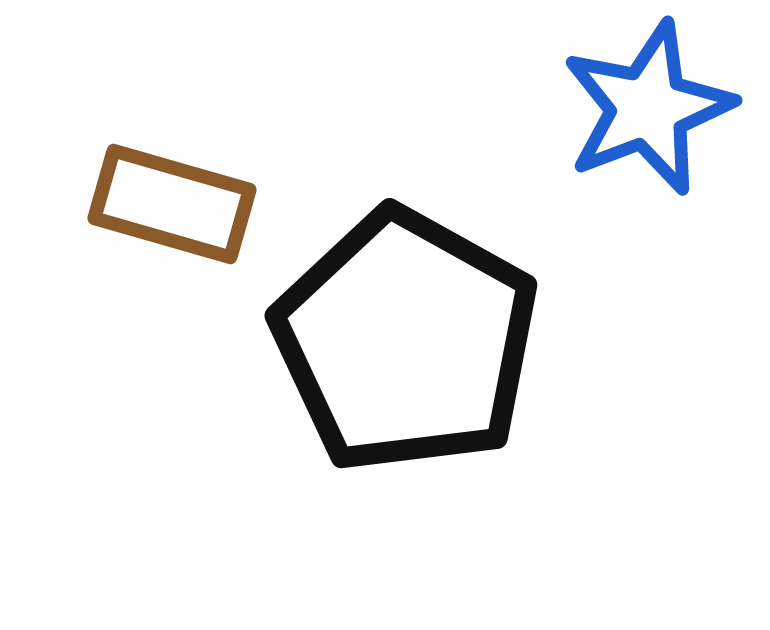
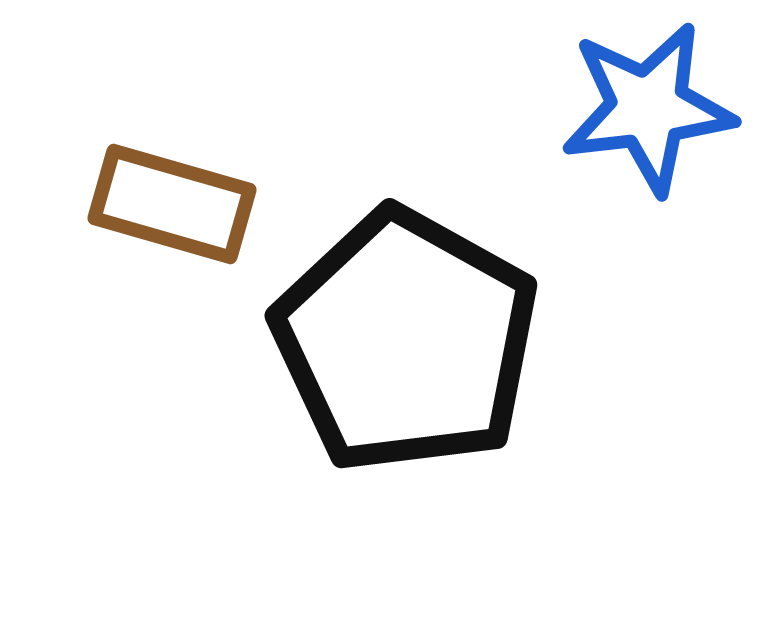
blue star: rotated 14 degrees clockwise
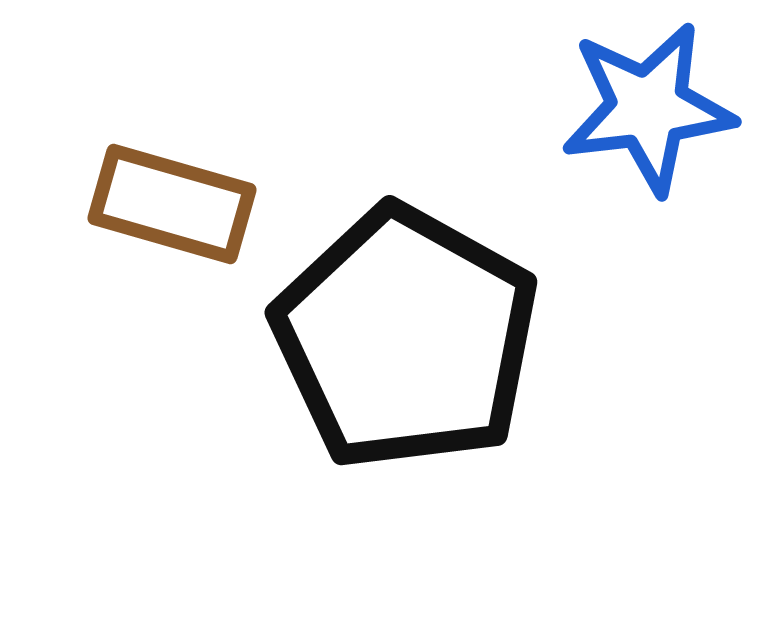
black pentagon: moved 3 px up
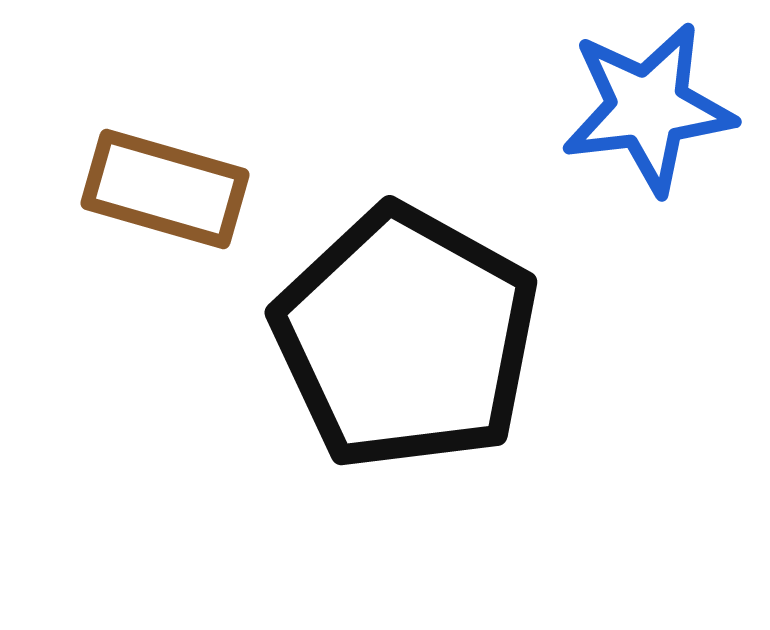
brown rectangle: moved 7 px left, 15 px up
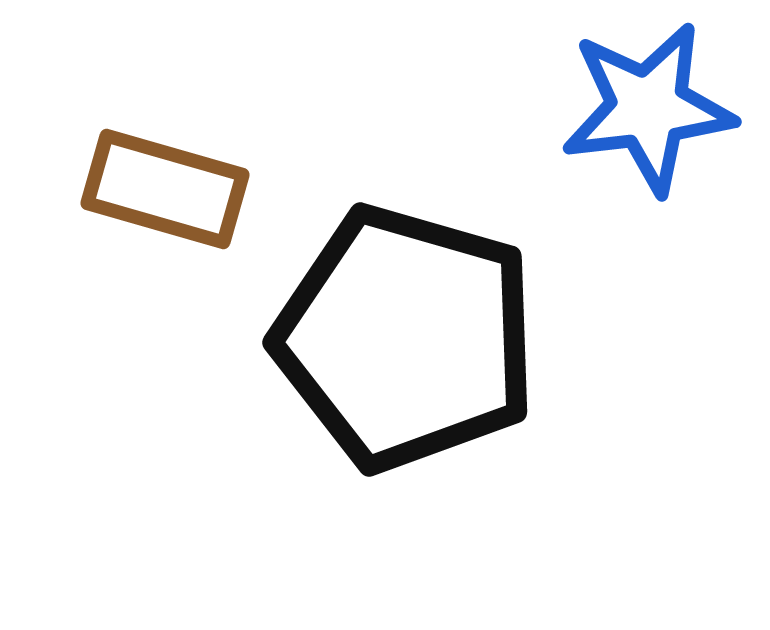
black pentagon: rotated 13 degrees counterclockwise
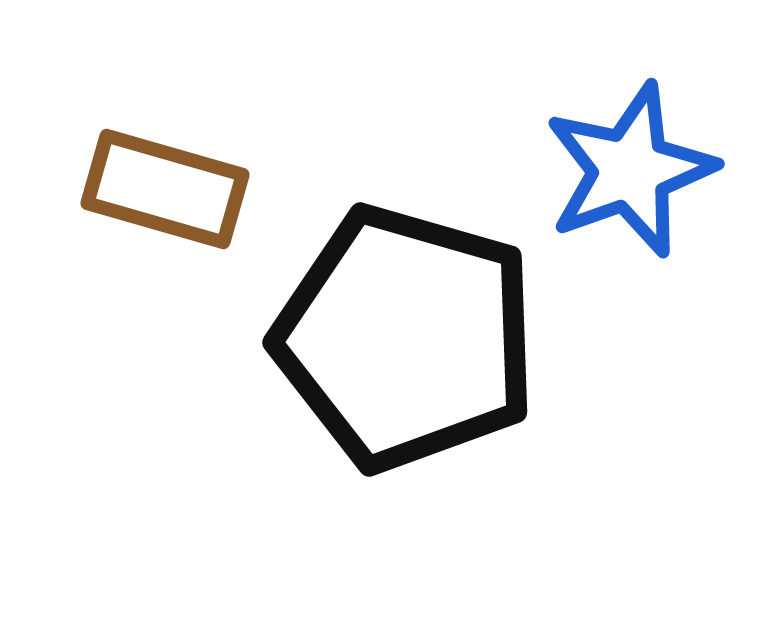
blue star: moved 18 px left, 62 px down; rotated 13 degrees counterclockwise
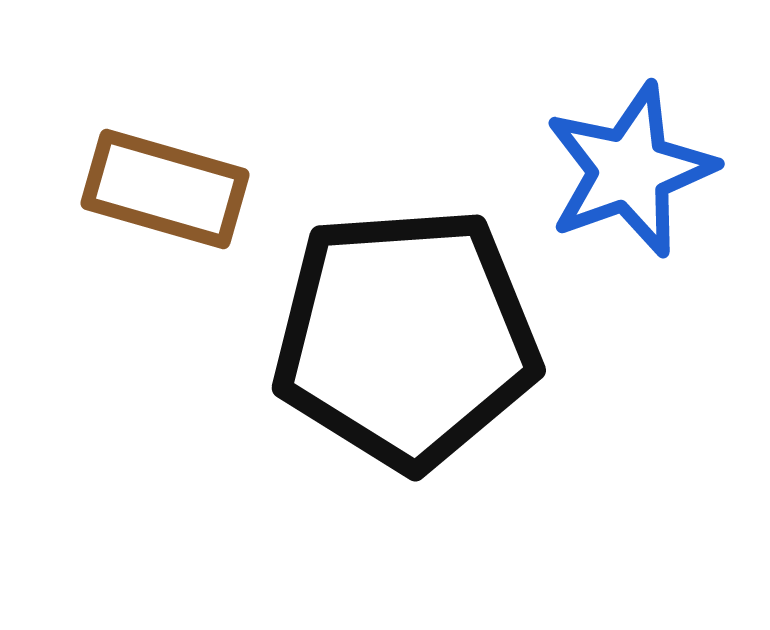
black pentagon: rotated 20 degrees counterclockwise
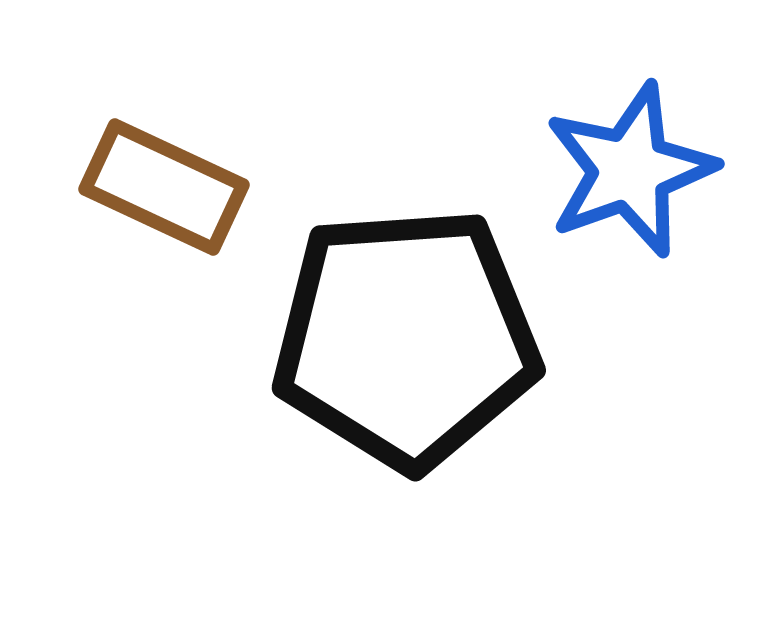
brown rectangle: moved 1 px left, 2 px up; rotated 9 degrees clockwise
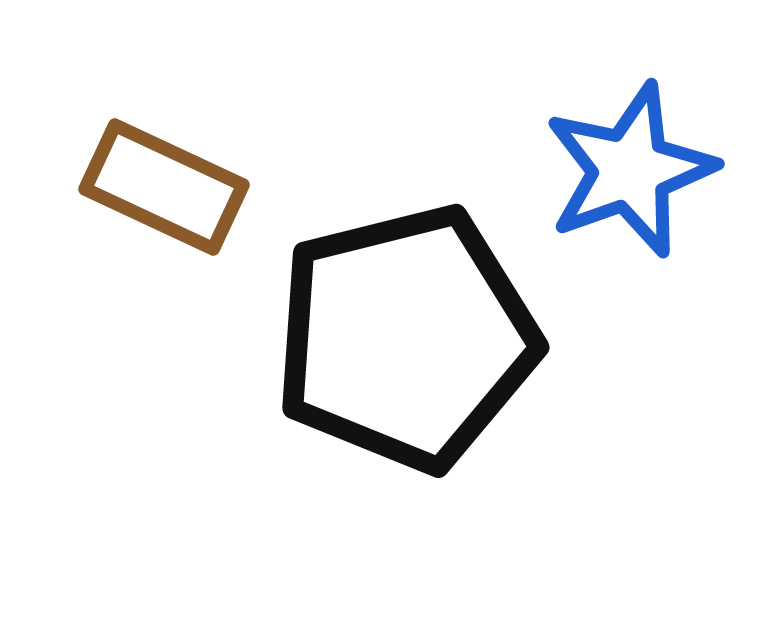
black pentagon: rotated 10 degrees counterclockwise
